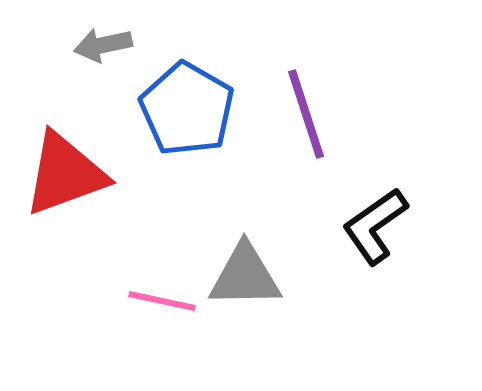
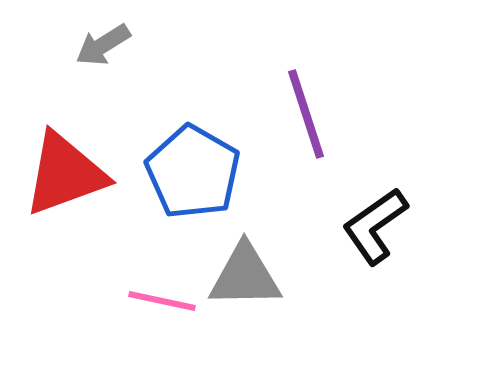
gray arrow: rotated 20 degrees counterclockwise
blue pentagon: moved 6 px right, 63 px down
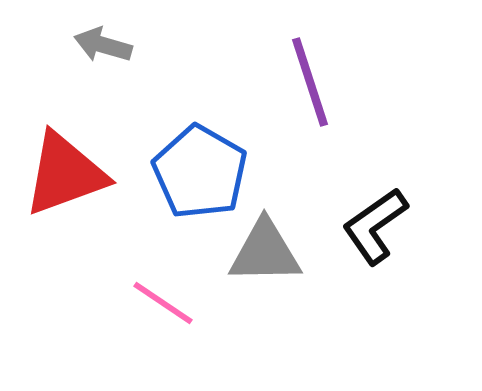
gray arrow: rotated 48 degrees clockwise
purple line: moved 4 px right, 32 px up
blue pentagon: moved 7 px right
gray triangle: moved 20 px right, 24 px up
pink line: moved 1 px right, 2 px down; rotated 22 degrees clockwise
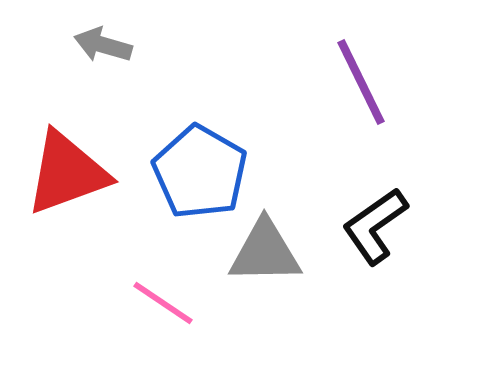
purple line: moved 51 px right; rotated 8 degrees counterclockwise
red triangle: moved 2 px right, 1 px up
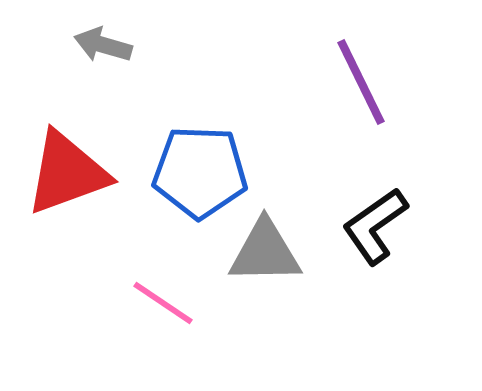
blue pentagon: rotated 28 degrees counterclockwise
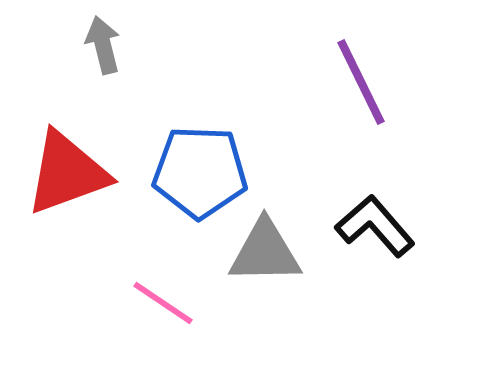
gray arrow: rotated 60 degrees clockwise
black L-shape: rotated 84 degrees clockwise
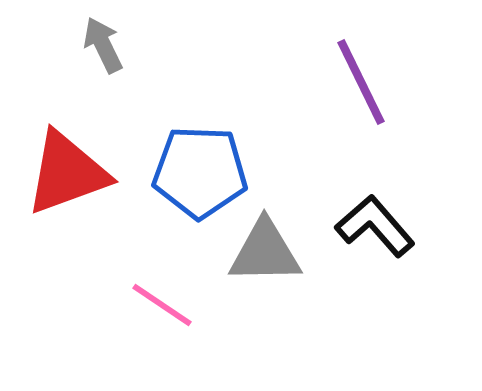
gray arrow: rotated 12 degrees counterclockwise
pink line: moved 1 px left, 2 px down
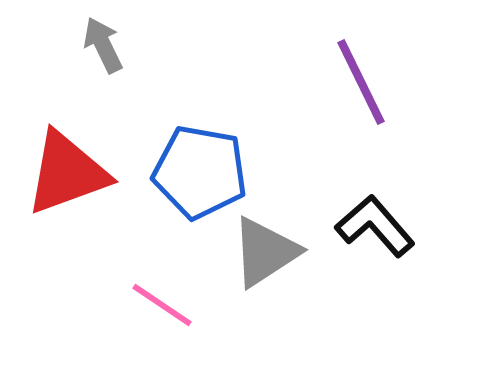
blue pentagon: rotated 8 degrees clockwise
gray triangle: rotated 32 degrees counterclockwise
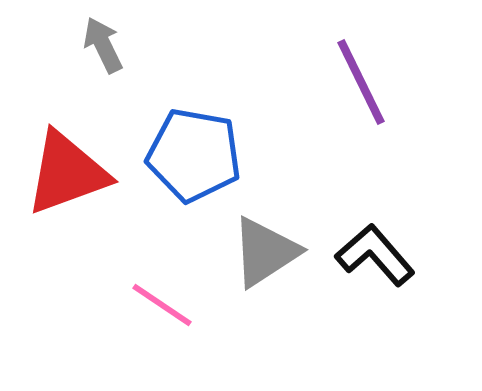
blue pentagon: moved 6 px left, 17 px up
black L-shape: moved 29 px down
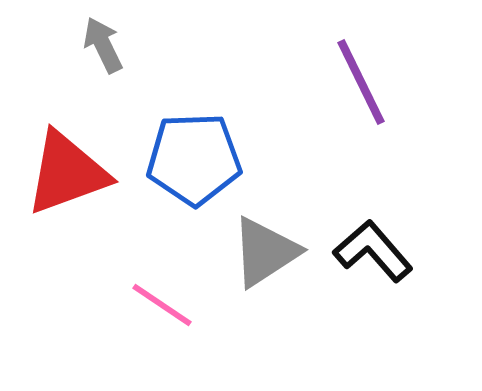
blue pentagon: moved 4 px down; rotated 12 degrees counterclockwise
black L-shape: moved 2 px left, 4 px up
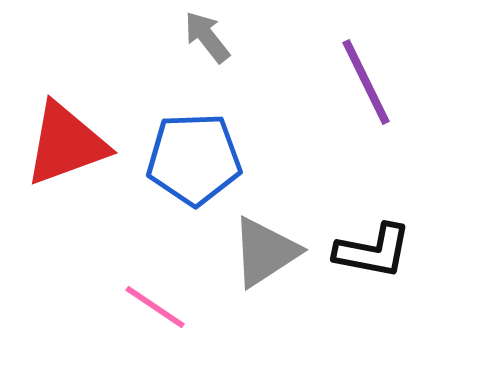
gray arrow: moved 104 px right, 8 px up; rotated 12 degrees counterclockwise
purple line: moved 5 px right
red triangle: moved 1 px left, 29 px up
black L-shape: rotated 142 degrees clockwise
pink line: moved 7 px left, 2 px down
